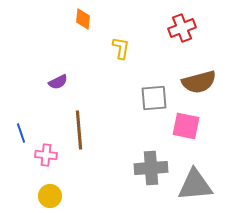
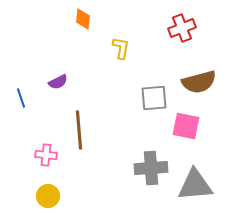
blue line: moved 35 px up
yellow circle: moved 2 px left
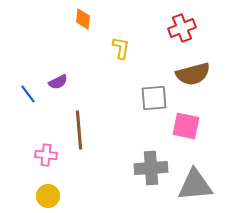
brown semicircle: moved 6 px left, 8 px up
blue line: moved 7 px right, 4 px up; rotated 18 degrees counterclockwise
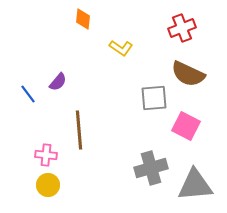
yellow L-shape: rotated 115 degrees clockwise
brown semicircle: moved 5 px left; rotated 40 degrees clockwise
purple semicircle: rotated 24 degrees counterclockwise
pink square: rotated 16 degrees clockwise
gray cross: rotated 12 degrees counterclockwise
yellow circle: moved 11 px up
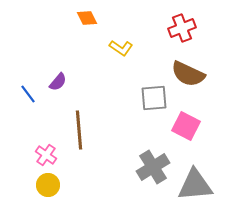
orange diamond: moved 4 px right, 1 px up; rotated 35 degrees counterclockwise
pink cross: rotated 30 degrees clockwise
gray cross: moved 2 px right, 1 px up; rotated 16 degrees counterclockwise
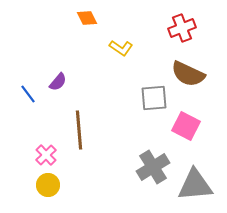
pink cross: rotated 10 degrees clockwise
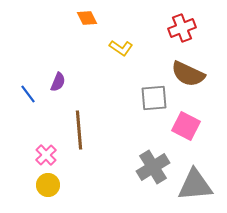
purple semicircle: rotated 18 degrees counterclockwise
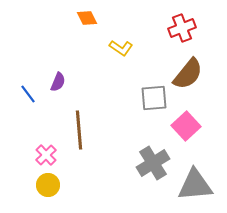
brown semicircle: rotated 76 degrees counterclockwise
pink square: rotated 20 degrees clockwise
gray cross: moved 4 px up
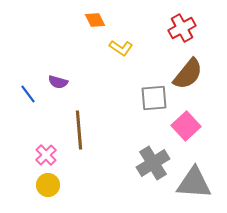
orange diamond: moved 8 px right, 2 px down
red cross: rotated 8 degrees counterclockwise
purple semicircle: rotated 84 degrees clockwise
gray triangle: moved 1 px left, 2 px up; rotated 9 degrees clockwise
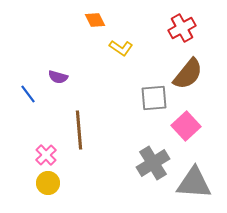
purple semicircle: moved 5 px up
yellow circle: moved 2 px up
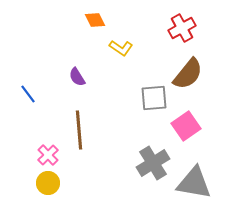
purple semicircle: moved 19 px right; rotated 42 degrees clockwise
pink square: rotated 8 degrees clockwise
pink cross: moved 2 px right
gray triangle: rotated 6 degrees clockwise
